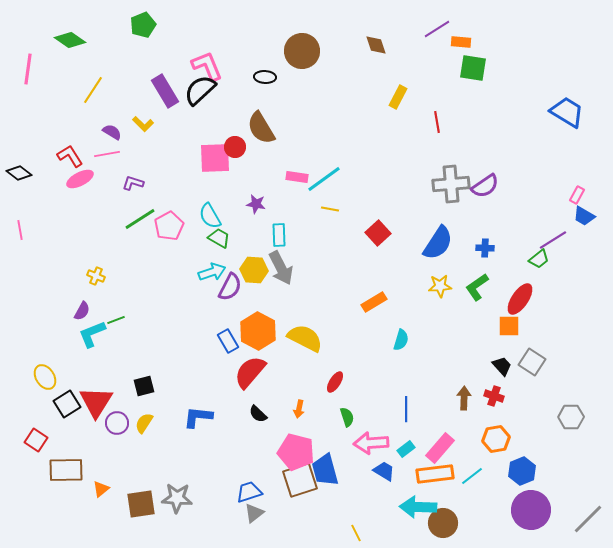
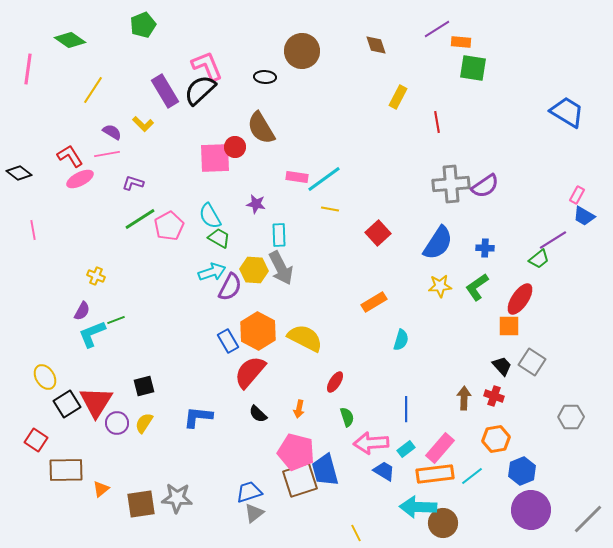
pink line at (20, 230): moved 13 px right
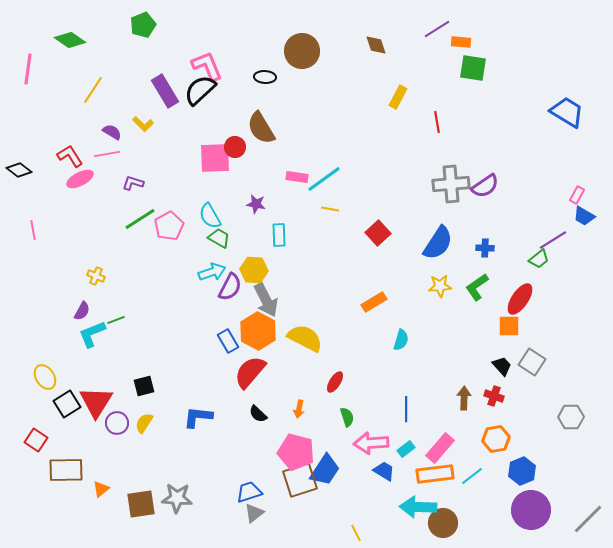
black diamond at (19, 173): moved 3 px up
gray arrow at (281, 268): moved 15 px left, 32 px down
blue trapezoid at (325, 470): rotated 132 degrees counterclockwise
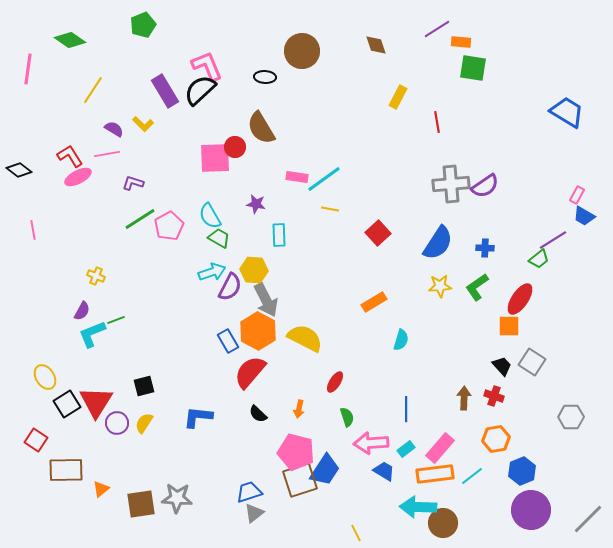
purple semicircle at (112, 132): moved 2 px right, 3 px up
pink ellipse at (80, 179): moved 2 px left, 2 px up
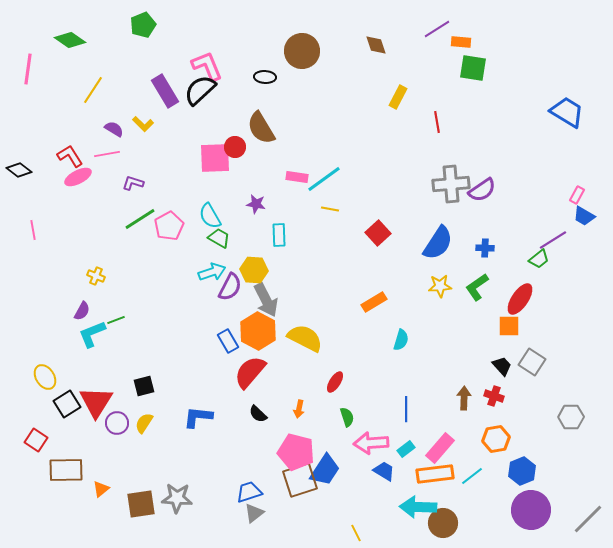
purple semicircle at (485, 186): moved 3 px left, 4 px down
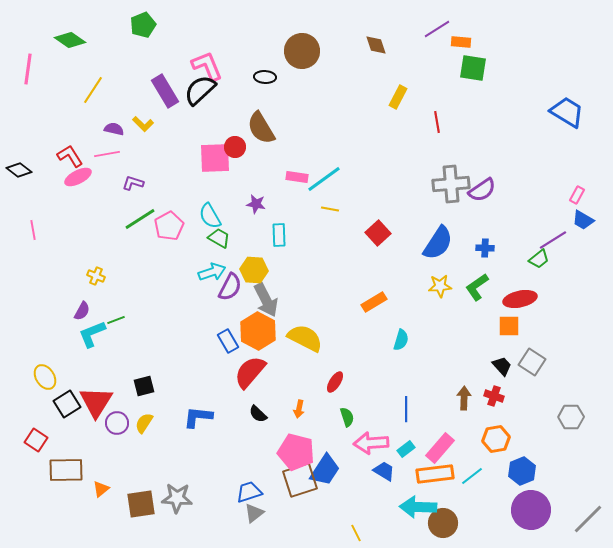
purple semicircle at (114, 129): rotated 18 degrees counterclockwise
blue trapezoid at (584, 216): moved 1 px left, 4 px down
red ellipse at (520, 299): rotated 44 degrees clockwise
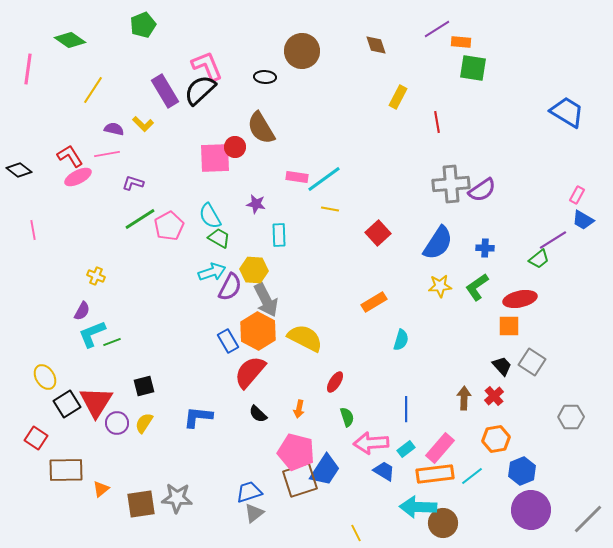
green line at (116, 320): moved 4 px left, 22 px down
red cross at (494, 396): rotated 30 degrees clockwise
red square at (36, 440): moved 2 px up
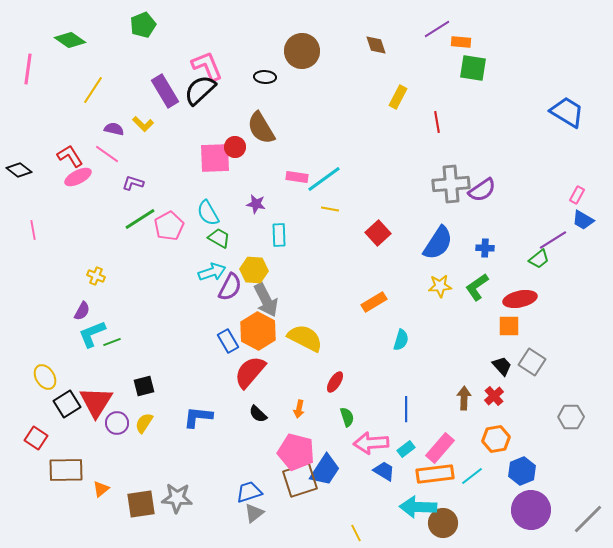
pink line at (107, 154): rotated 45 degrees clockwise
cyan semicircle at (210, 216): moved 2 px left, 3 px up
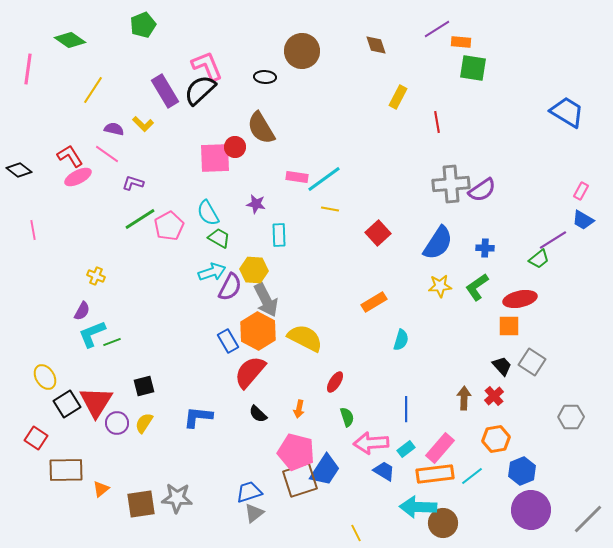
pink rectangle at (577, 195): moved 4 px right, 4 px up
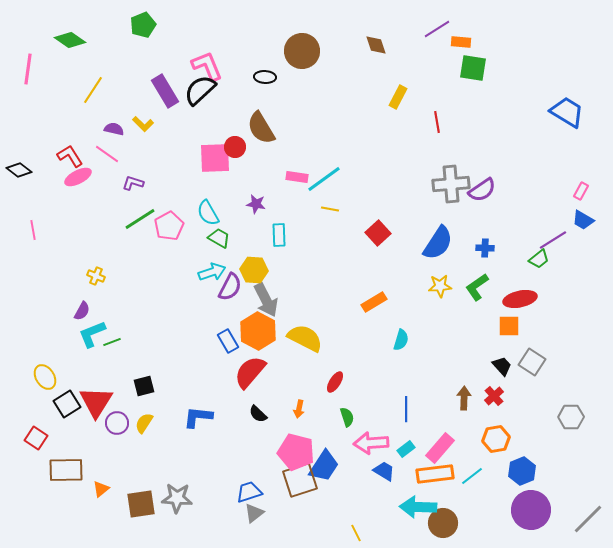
blue trapezoid at (325, 470): moved 1 px left, 4 px up
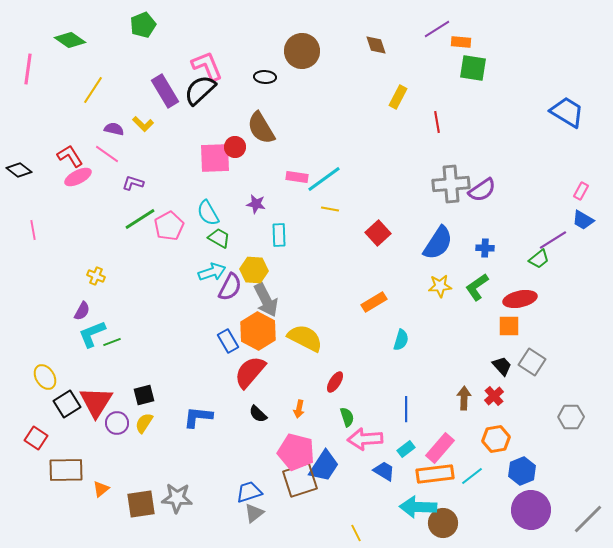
black square at (144, 386): moved 9 px down
pink arrow at (371, 443): moved 6 px left, 4 px up
